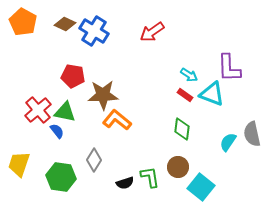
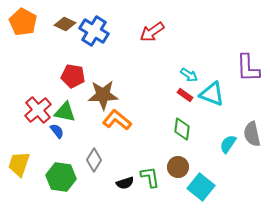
purple L-shape: moved 19 px right
cyan semicircle: moved 2 px down
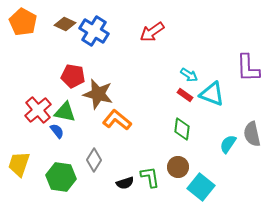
brown star: moved 5 px left, 1 px up; rotated 16 degrees clockwise
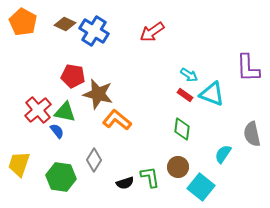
cyan semicircle: moved 5 px left, 10 px down
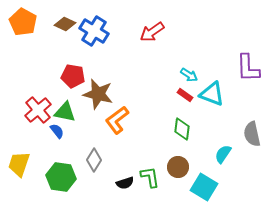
orange L-shape: rotated 76 degrees counterclockwise
cyan square: moved 3 px right; rotated 8 degrees counterclockwise
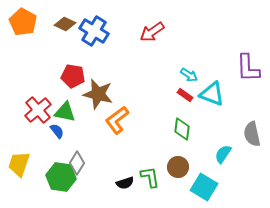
gray diamond: moved 17 px left, 3 px down
